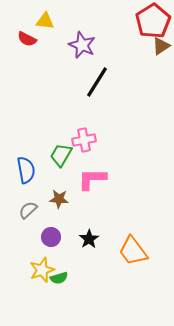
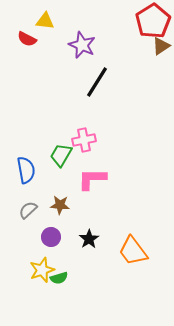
brown star: moved 1 px right, 6 px down
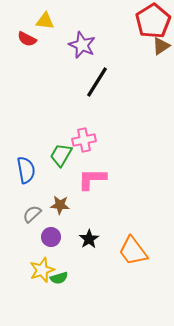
gray semicircle: moved 4 px right, 4 px down
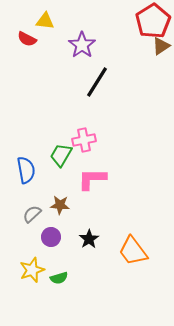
purple star: rotated 12 degrees clockwise
yellow star: moved 10 px left
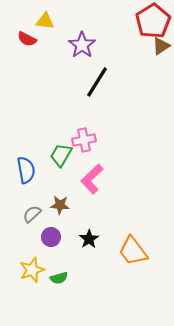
pink L-shape: rotated 44 degrees counterclockwise
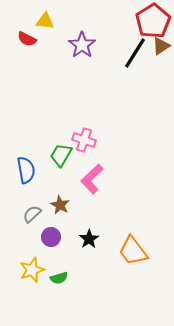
black line: moved 38 px right, 29 px up
pink cross: rotated 30 degrees clockwise
brown star: rotated 24 degrees clockwise
